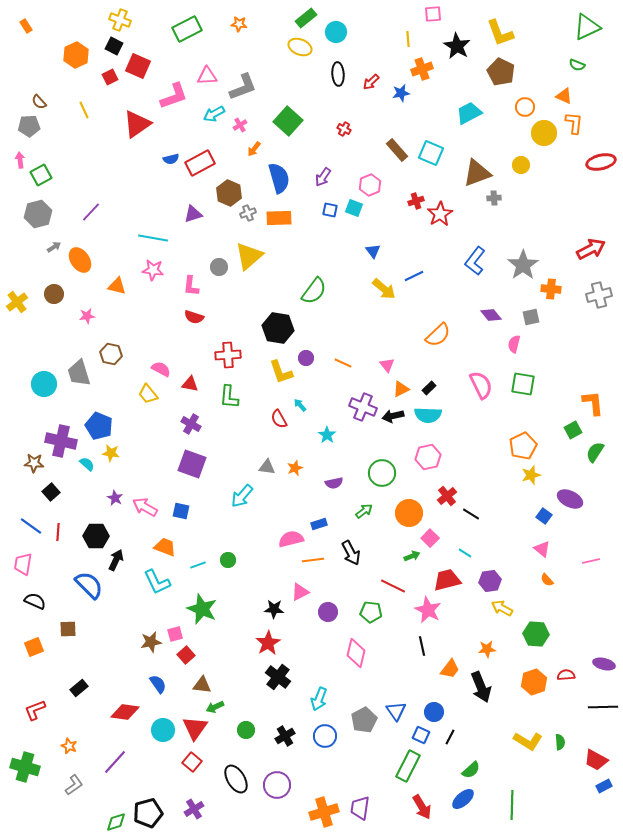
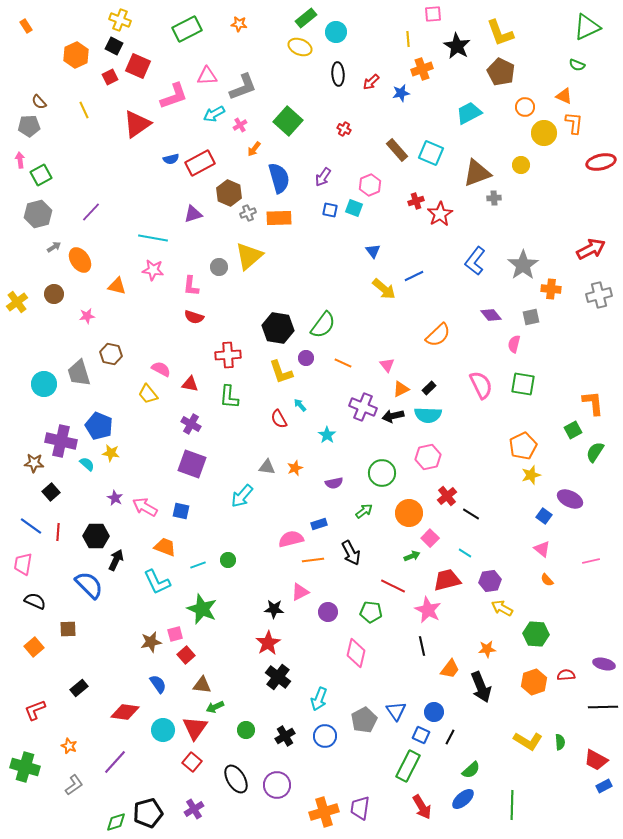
green semicircle at (314, 291): moved 9 px right, 34 px down
orange square at (34, 647): rotated 18 degrees counterclockwise
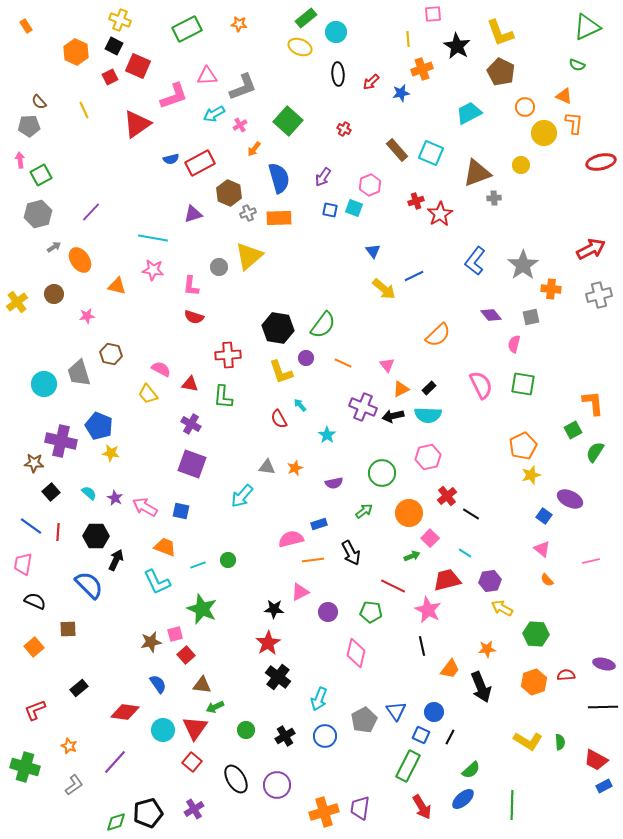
orange hexagon at (76, 55): moved 3 px up; rotated 10 degrees counterclockwise
green L-shape at (229, 397): moved 6 px left
cyan semicircle at (87, 464): moved 2 px right, 29 px down
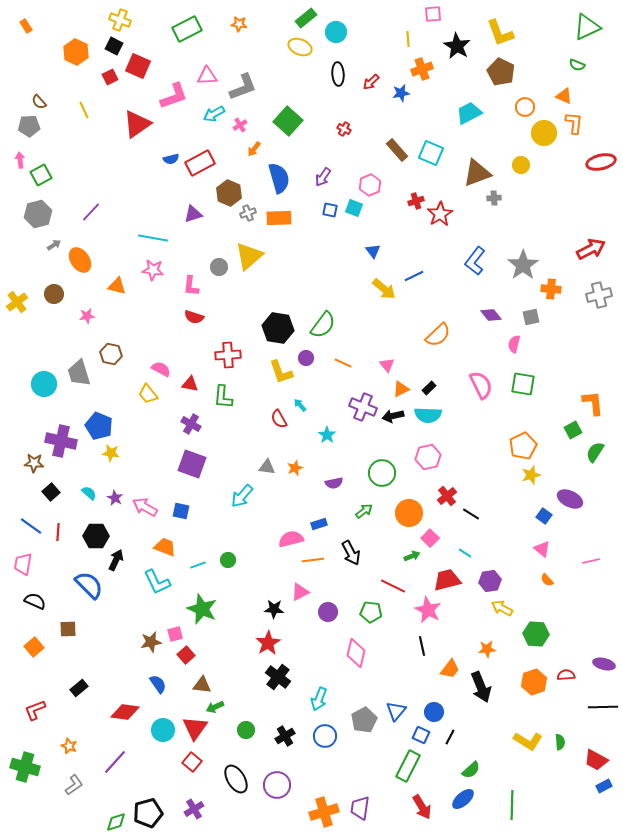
gray arrow at (54, 247): moved 2 px up
blue triangle at (396, 711): rotated 15 degrees clockwise
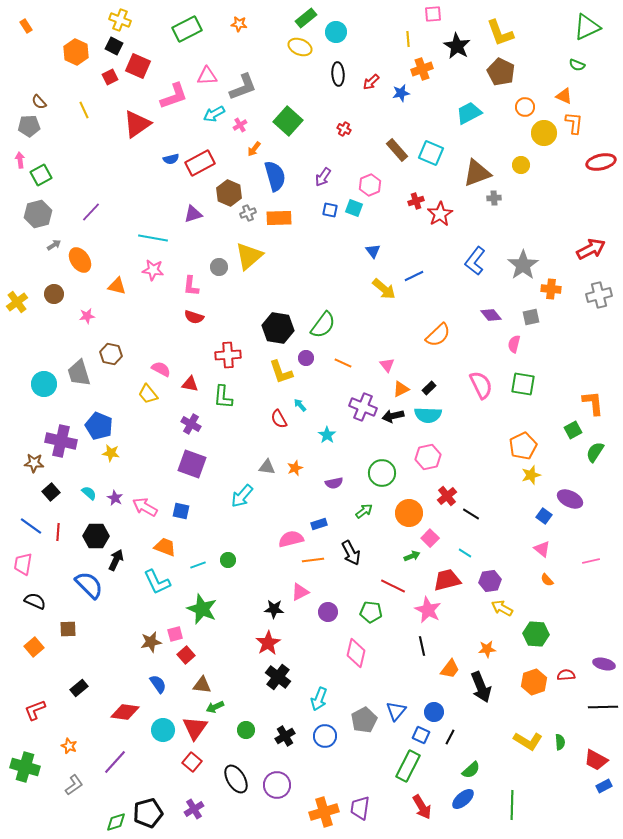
blue semicircle at (279, 178): moved 4 px left, 2 px up
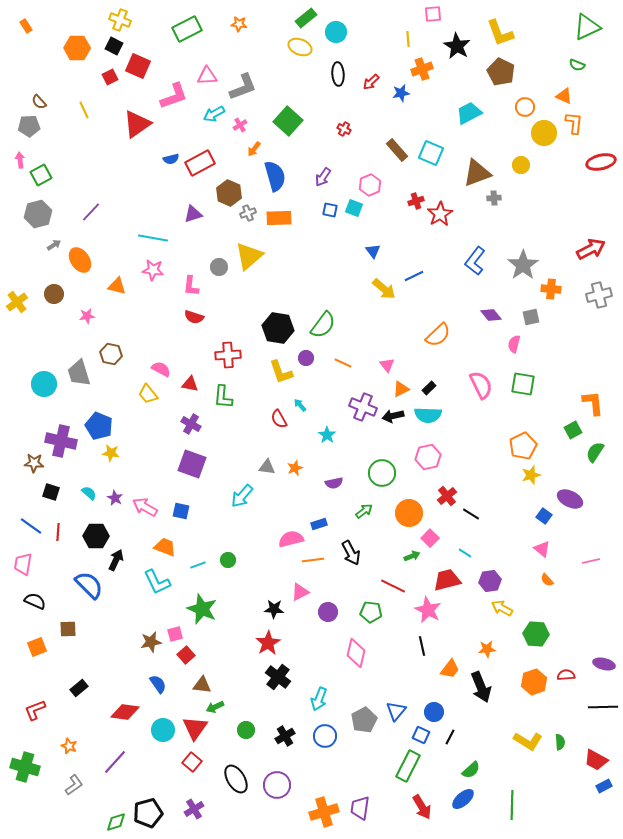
orange hexagon at (76, 52): moved 1 px right, 4 px up; rotated 25 degrees counterclockwise
black square at (51, 492): rotated 30 degrees counterclockwise
orange square at (34, 647): moved 3 px right; rotated 18 degrees clockwise
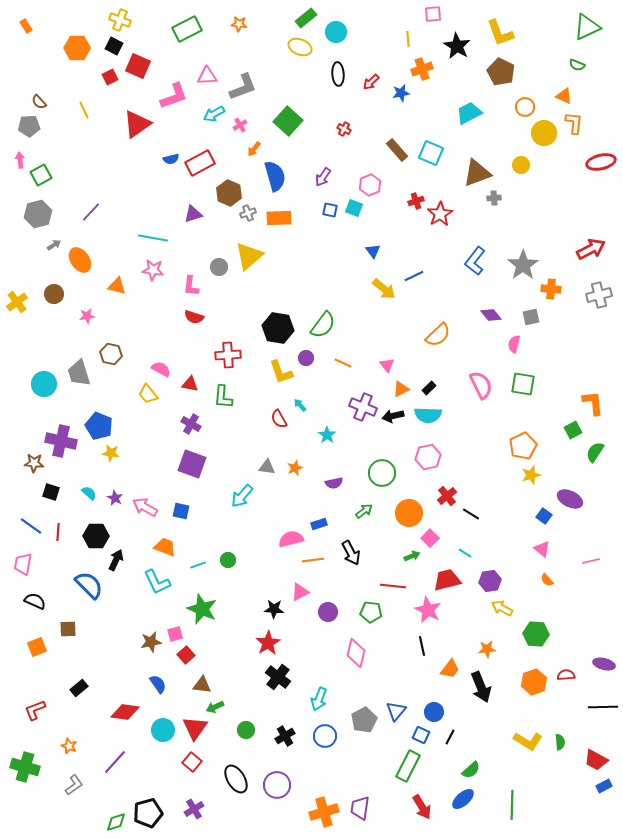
red line at (393, 586): rotated 20 degrees counterclockwise
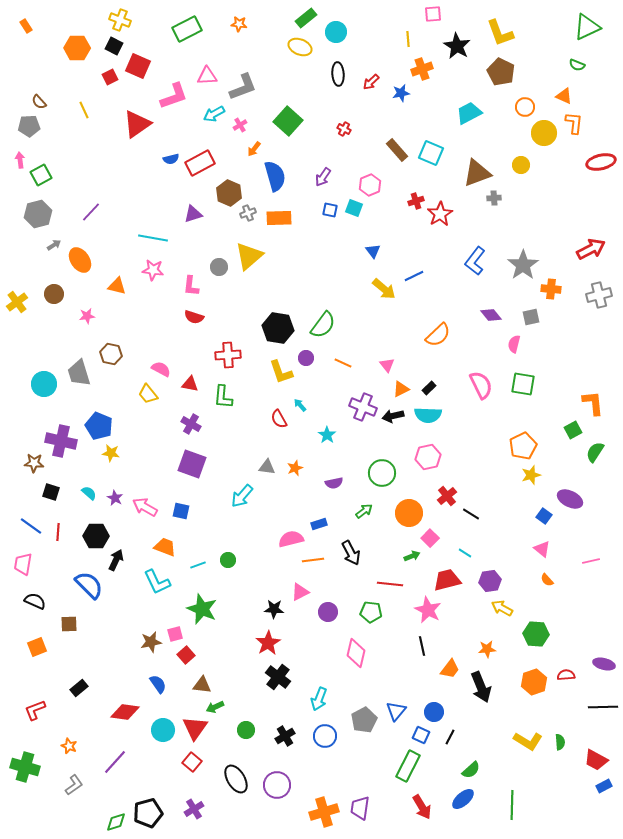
red line at (393, 586): moved 3 px left, 2 px up
brown square at (68, 629): moved 1 px right, 5 px up
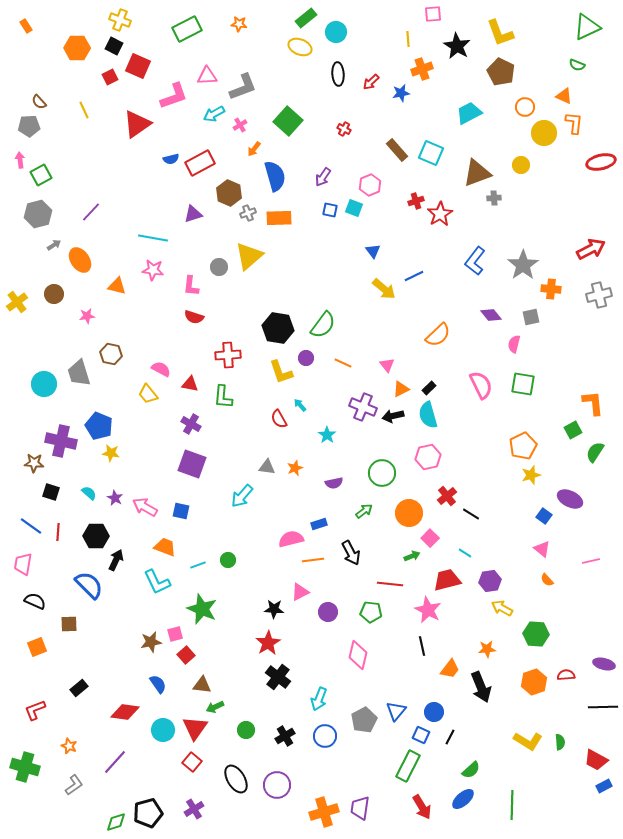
cyan semicircle at (428, 415): rotated 72 degrees clockwise
pink diamond at (356, 653): moved 2 px right, 2 px down
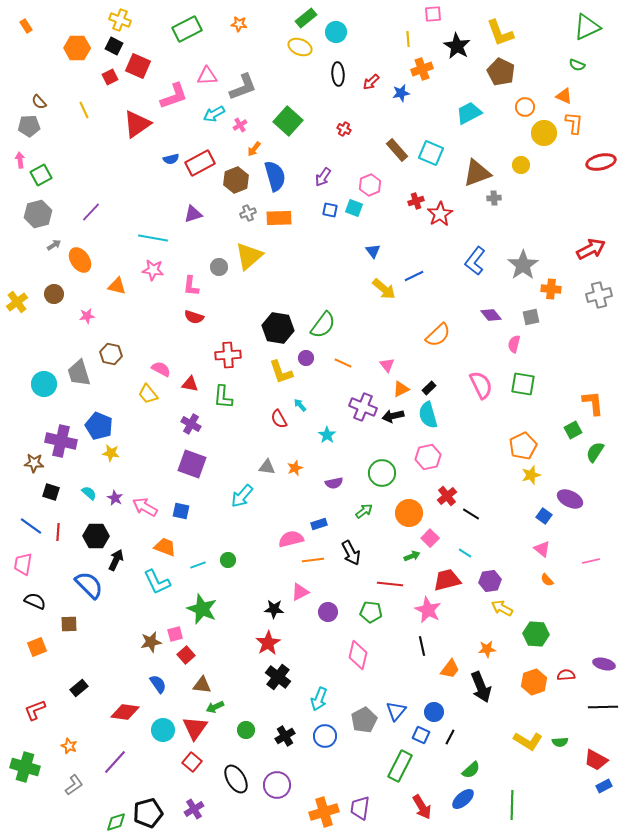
brown hexagon at (229, 193): moved 7 px right, 13 px up; rotated 15 degrees clockwise
green semicircle at (560, 742): rotated 91 degrees clockwise
green rectangle at (408, 766): moved 8 px left
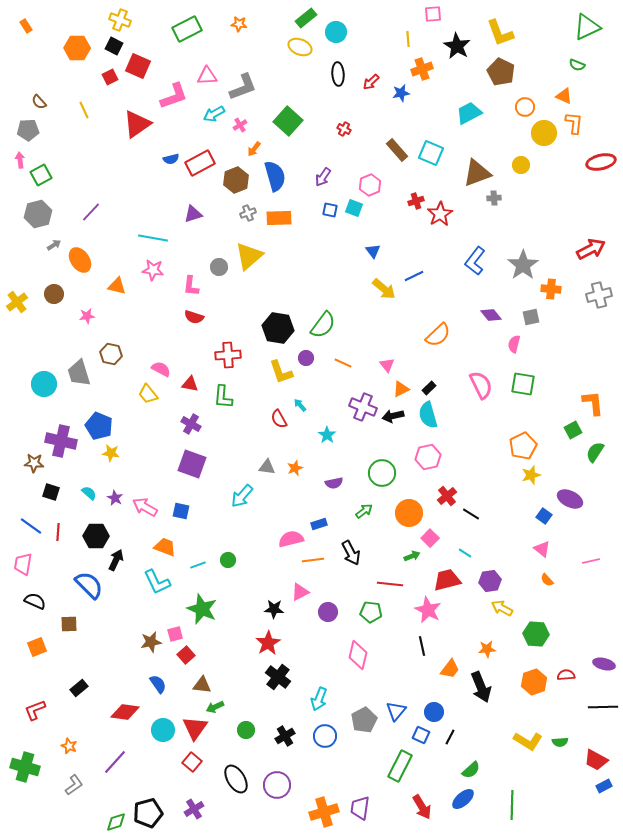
gray pentagon at (29, 126): moved 1 px left, 4 px down
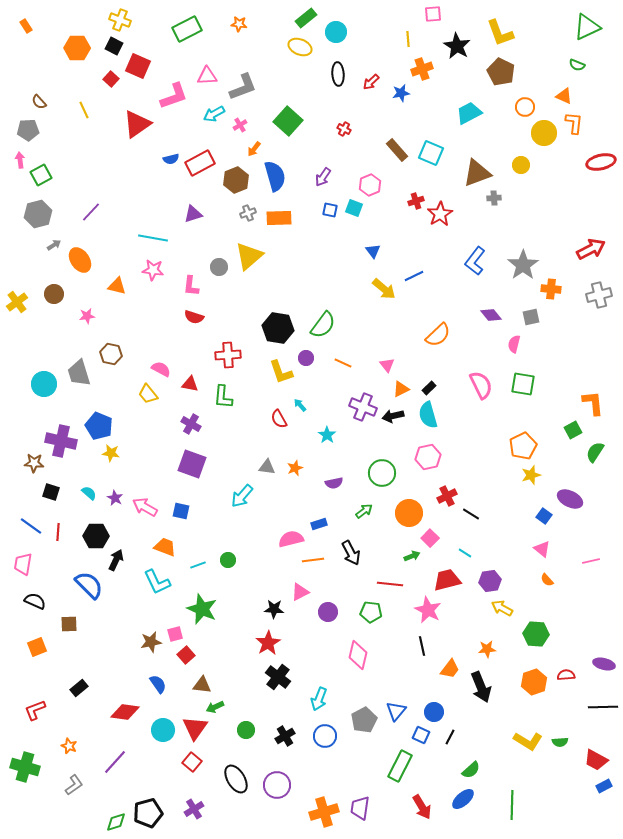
red square at (110, 77): moved 1 px right, 2 px down; rotated 21 degrees counterclockwise
red cross at (447, 496): rotated 12 degrees clockwise
